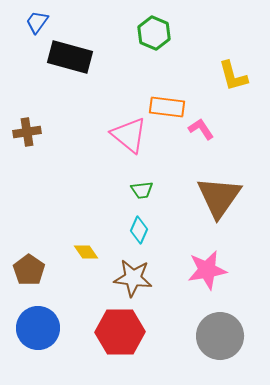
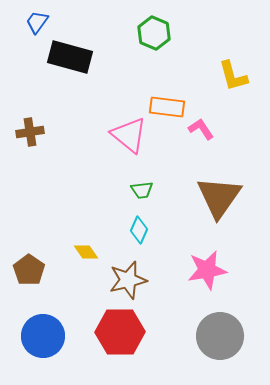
brown cross: moved 3 px right
brown star: moved 5 px left, 2 px down; rotated 21 degrees counterclockwise
blue circle: moved 5 px right, 8 px down
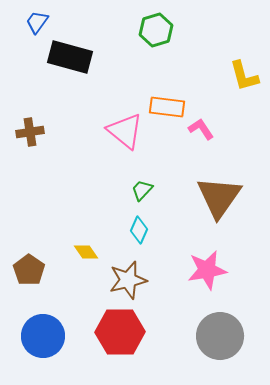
green hexagon: moved 2 px right, 3 px up; rotated 20 degrees clockwise
yellow L-shape: moved 11 px right
pink triangle: moved 4 px left, 4 px up
green trapezoid: rotated 140 degrees clockwise
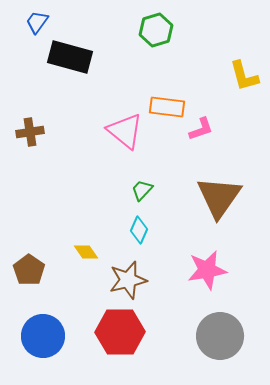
pink L-shape: rotated 104 degrees clockwise
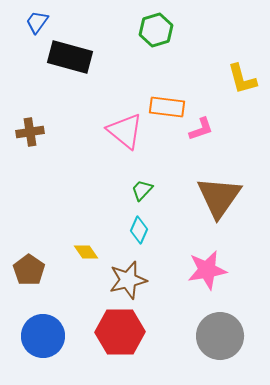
yellow L-shape: moved 2 px left, 3 px down
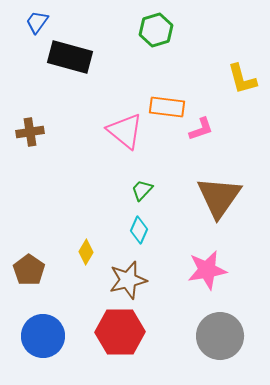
yellow diamond: rotated 65 degrees clockwise
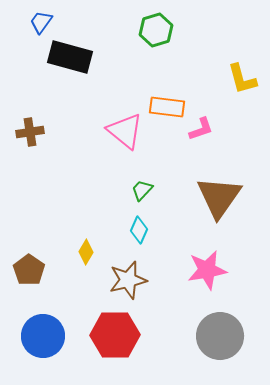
blue trapezoid: moved 4 px right
red hexagon: moved 5 px left, 3 px down
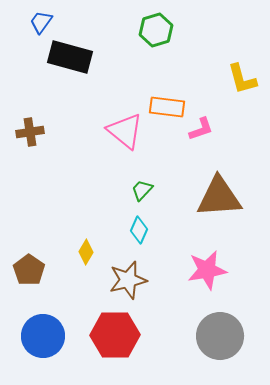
brown triangle: rotated 51 degrees clockwise
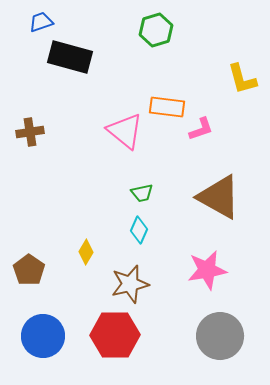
blue trapezoid: rotated 35 degrees clockwise
green trapezoid: moved 3 px down; rotated 145 degrees counterclockwise
brown triangle: rotated 33 degrees clockwise
brown star: moved 2 px right, 4 px down
